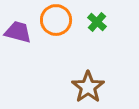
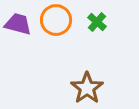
purple trapezoid: moved 8 px up
brown star: moved 1 px left, 1 px down
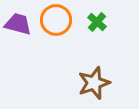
brown star: moved 7 px right, 5 px up; rotated 16 degrees clockwise
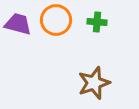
green cross: rotated 36 degrees counterclockwise
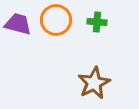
brown star: rotated 8 degrees counterclockwise
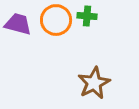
green cross: moved 10 px left, 6 px up
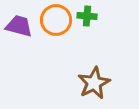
purple trapezoid: moved 1 px right, 2 px down
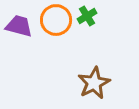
green cross: rotated 36 degrees counterclockwise
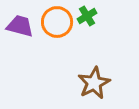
orange circle: moved 1 px right, 2 px down
purple trapezoid: moved 1 px right
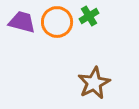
green cross: moved 2 px right
purple trapezoid: moved 2 px right, 4 px up
